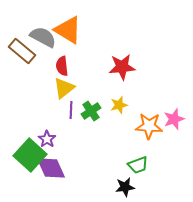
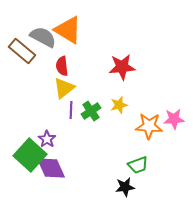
pink star: rotated 15 degrees clockwise
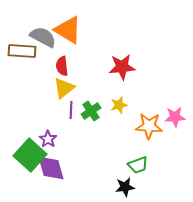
brown rectangle: rotated 36 degrees counterclockwise
pink star: moved 1 px right, 2 px up
purple star: moved 1 px right
purple diamond: rotated 8 degrees clockwise
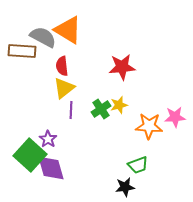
green cross: moved 10 px right, 2 px up
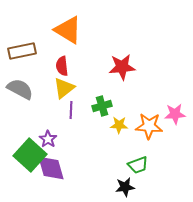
gray semicircle: moved 23 px left, 52 px down
brown rectangle: rotated 16 degrees counterclockwise
yellow star: moved 20 px down; rotated 18 degrees clockwise
green cross: moved 1 px right, 3 px up; rotated 18 degrees clockwise
pink star: moved 3 px up
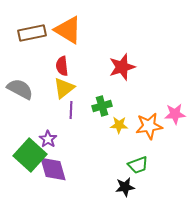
brown rectangle: moved 10 px right, 18 px up
red star: rotated 12 degrees counterclockwise
orange star: rotated 12 degrees counterclockwise
purple diamond: moved 2 px right, 1 px down
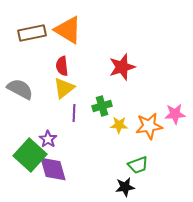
purple line: moved 3 px right, 3 px down
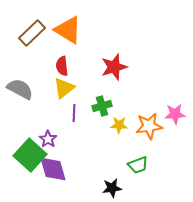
brown rectangle: rotated 32 degrees counterclockwise
red star: moved 8 px left
black star: moved 13 px left, 1 px down
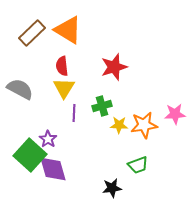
yellow triangle: rotated 20 degrees counterclockwise
orange star: moved 5 px left, 1 px up
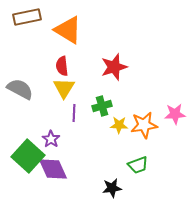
brown rectangle: moved 5 px left, 16 px up; rotated 32 degrees clockwise
purple star: moved 3 px right
green square: moved 2 px left, 1 px down
purple diamond: rotated 8 degrees counterclockwise
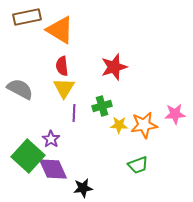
orange triangle: moved 8 px left
black star: moved 29 px left
